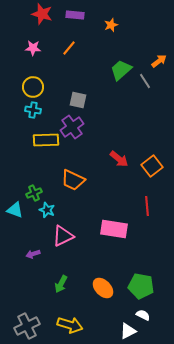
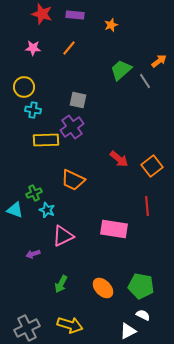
yellow circle: moved 9 px left
gray cross: moved 2 px down
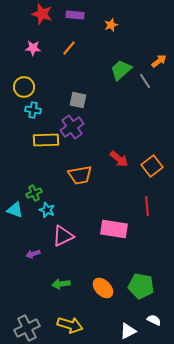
orange trapezoid: moved 7 px right, 5 px up; rotated 35 degrees counterclockwise
green arrow: rotated 54 degrees clockwise
white semicircle: moved 11 px right, 5 px down
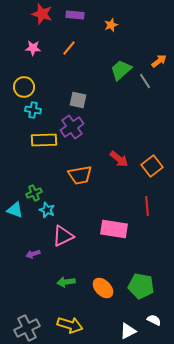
yellow rectangle: moved 2 px left
green arrow: moved 5 px right, 2 px up
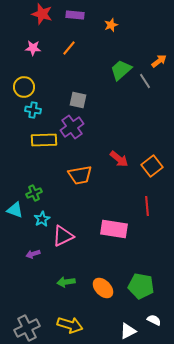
cyan star: moved 5 px left, 9 px down; rotated 21 degrees clockwise
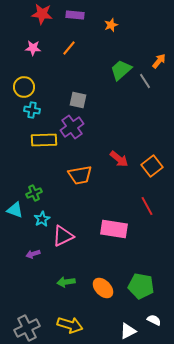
red star: rotated 10 degrees counterclockwise
orange arrow: rotated 14 degrees counterclockwise
cyan cross: moved 1 px left
red line: rotated 24 degrees counterclockwise
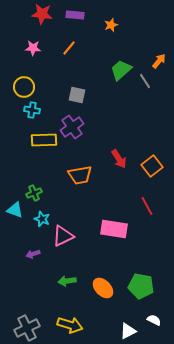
gray square: moved 1 px left, 5 px up
red arrow: rotated 18 degrees clockwise
cyan star: rotated 21 degrees counterclockwise
green arrow: moved 1 px right, 1 px up
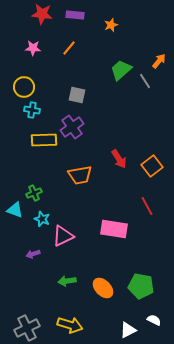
white triangle: moved 1 px up
